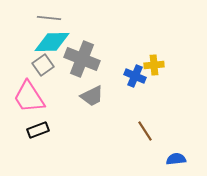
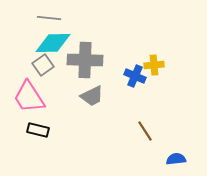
cyan diamond: moved 1 px right, 1 px down
gray cross: moved 3 px right, 1 px down; rotated 20 degrees counterclockwise
black rectangle: rotated 35 degrees clockwise
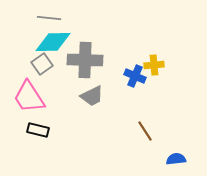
cyan diamond: moved 1 px up
gray square: moved 1 px left, 1 px up
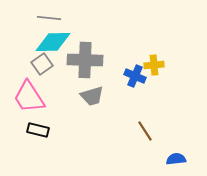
gray trapezoid: rotated 10 degrees clockwise
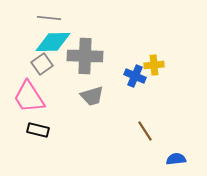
gray cross: moved 4 px up
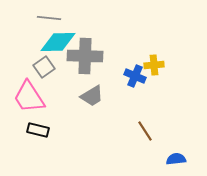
cyan diamond: moved 5 px right
gray square: moved 2 px right, 3 px down
gray trapezoid: rotated 15 degrees counterclockwise
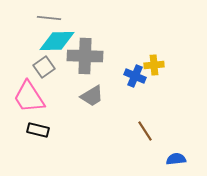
cyan diamond: moved 1 px left, 1 px up
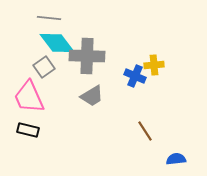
cyan diamond: moved 2 px down; rotated 54 degrees clockwise
gray cross: moved 2 px right
pink trapezoid: rotated 9 degrees clockwise
black rectangle: moved 10 px left
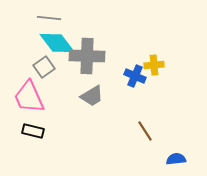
black rectangle: moved 5 px right, 1 px down
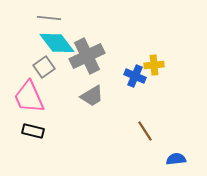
gray cross: rotated 28 degrees counterclockwise
